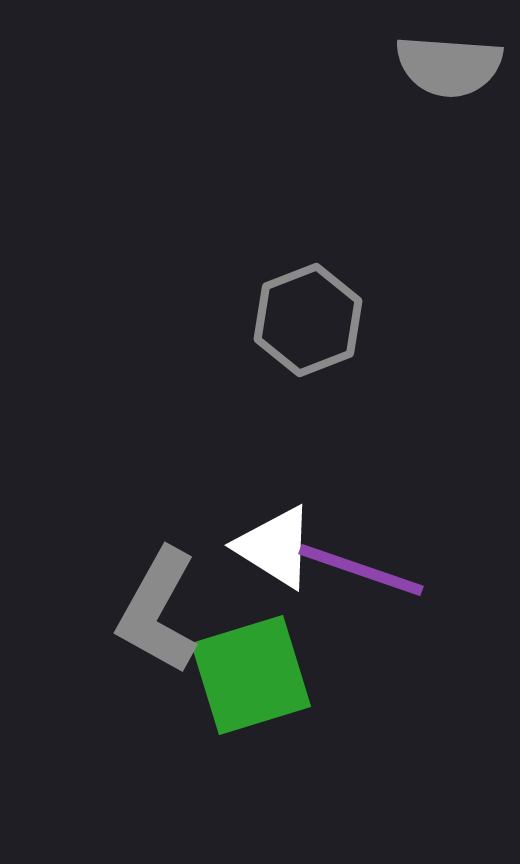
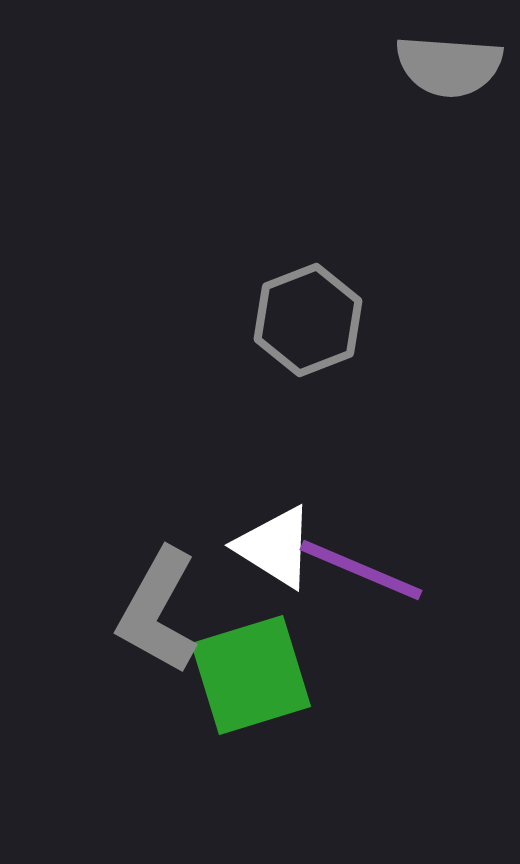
purple line: rotated 4 degrees clockwise
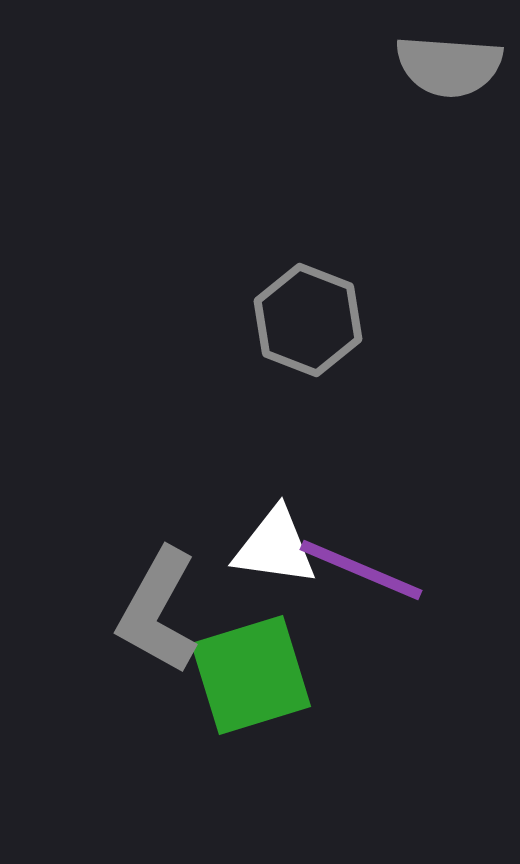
gray hexagon: rotated 18 degrees counterclockwise
white triangle: rotated 24 degrees counterclockwise
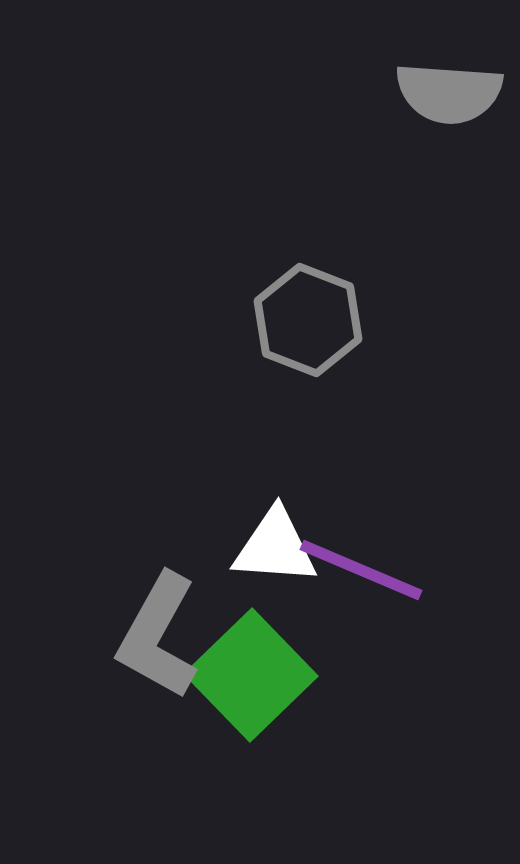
gray semicircle: moved 27 px down
white triangle: rotated 4 degrees counterclockwise
gray L-shape: moved 25 px down
green square: rotated 27 degrees counterclockwise
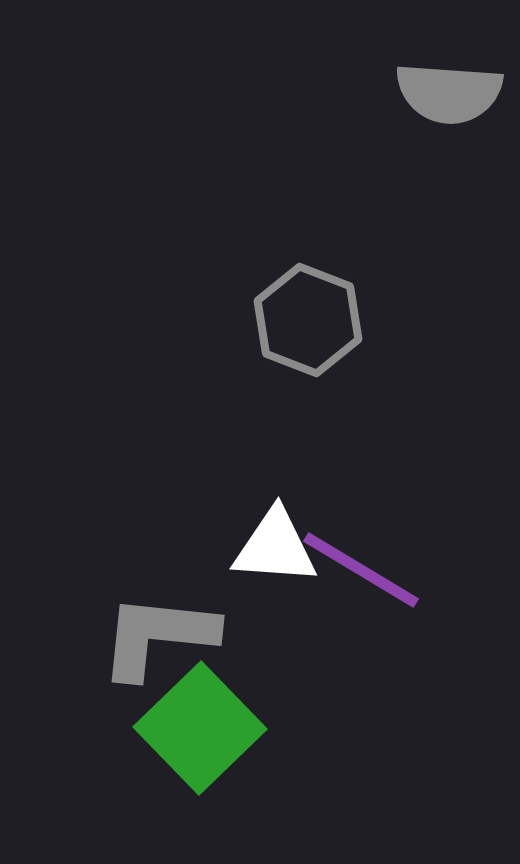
purple line: rotated 8 degrees clockwise
gray L-shape: rotated 67 degrees clockwise
green square: moved 51 px left, 53 px down
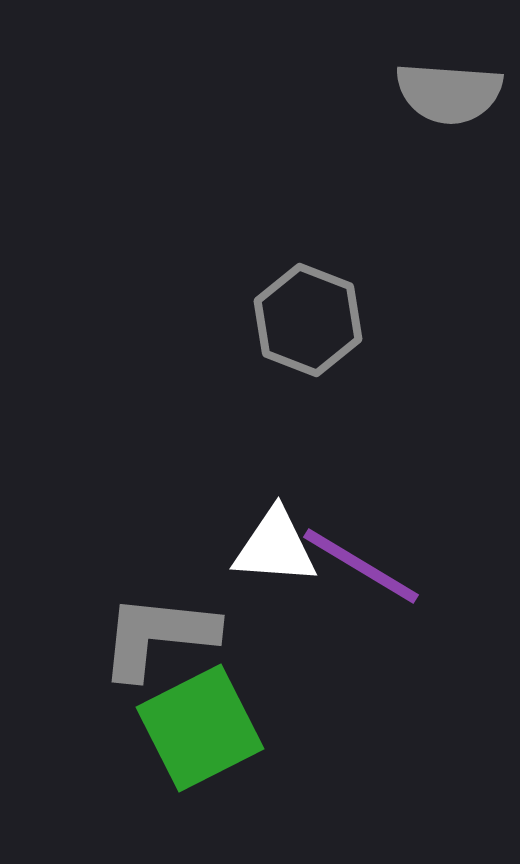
purple line: moved 4 px up
green square: rotated 17 degrees clockwise
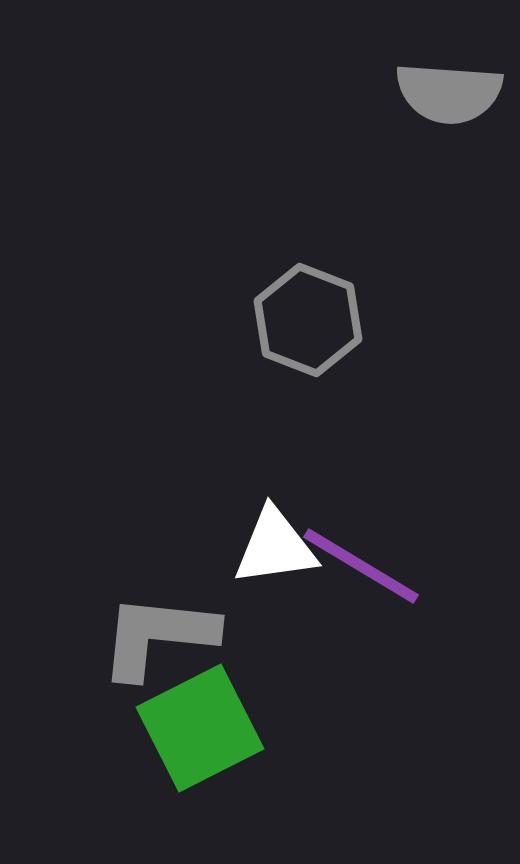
white triangle: rotated 12 degrees counterclockwise
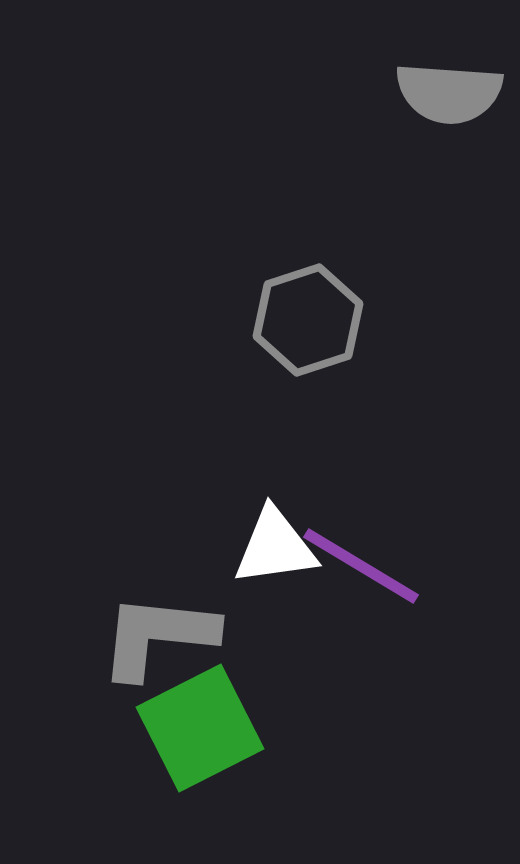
gray hexagon: rotated 21 degrees clockwise
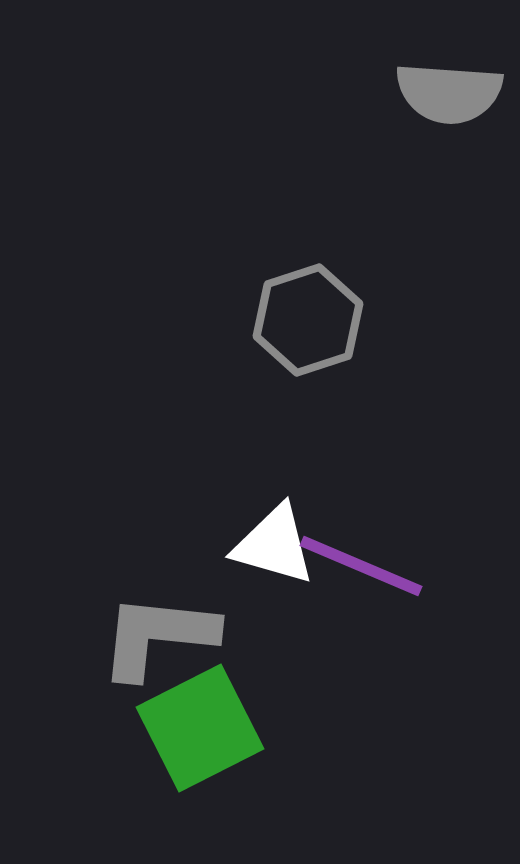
white triangle: moved 1 px left, 2 px up; rotated 24 degrees clockwise
purple line: rotated 8 degrees counterclockwise
